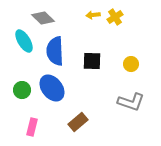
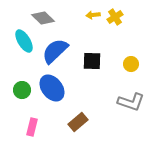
blue semicircle: rotated 48 degrees clockwise
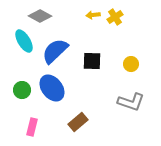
gray diamond: moved 3 px left, 2 px up; rotated 15 degrees counterclockwise
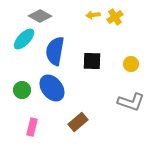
cyan ellipse: moved 2 px up; rotated 75 degrees clockwise
blue semicircle: rotated 36 degrees counterclockwise
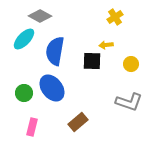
yellow arrow: moved 13 px right, 30 px down
green circle: moved 2 px right, 3 px down
gray L-shape: moved 2 px left
